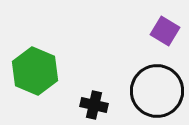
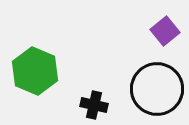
purple square: rotated 20 degrees clockwise
black circle: moved 2 px up
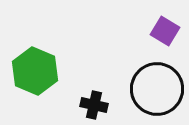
purple square: rotated 20 degrees counterclockwise
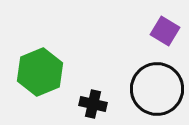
green hexagon: moved 5 px right, 1 px down; rotated 15 degrees clockwise
black cross: moved 1 px left, 1 px up
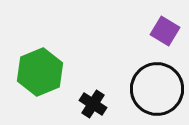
black cross: rotated 20 degrees clockwise
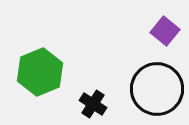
purple square: rotated 8 degrees clockwise
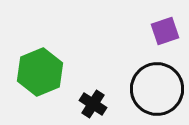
purple square: rotated 32 degrees clockwise
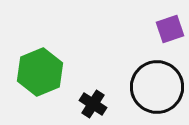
purple square: moved 5 px right, 2 px up
black circle: moved 2 px up
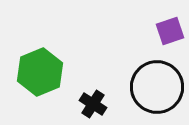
purple square: moved 2 px down
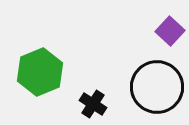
purple square: rotated 28 degrees counterclockwise
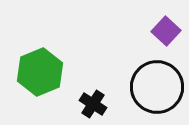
purple square: moved 4 px left
